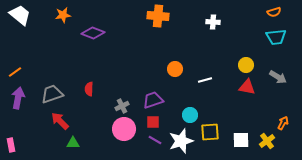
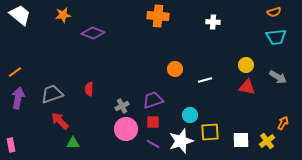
pink circle: moved 2 px right
purple line: moved 2 px left, 4 px down
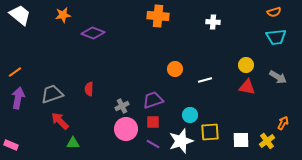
pink rectangle: rotated 56 degrees counterclockwise
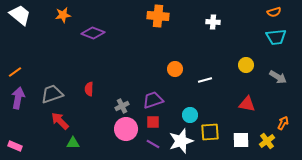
red triangle: moved 17 px down
pink rectangle: moved 4 px right, 1 px down
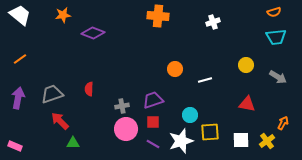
white cross: rotated 24 degrees counterclockwise
orange line: moved 5 px right, 13 px up
gray cross: rotated 16 degrees clockwise
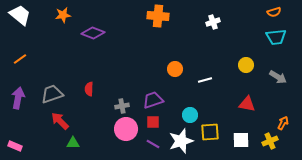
yellow cross: moved 3 px right; rotated 14 degrees clockwise
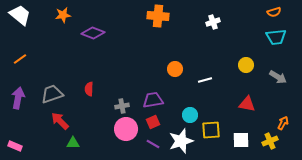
purple trapezoid: rotated 10 degrees clockwise
red square: rotated 24 degrees counterclockwise
yellow square: moved 1 px right, 2 px up
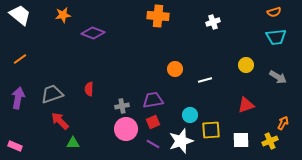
red triangle: moved 1 px left, 1 px down; rotated 30 degrees counterclockwise
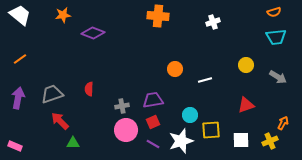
pink circle: moved 1 px down
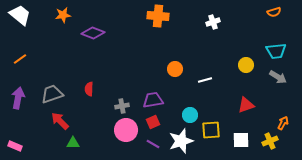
cyan trapezoid: moved 14 px down
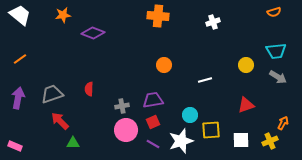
orange circle: moved 11 px left, 4 px up
